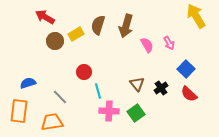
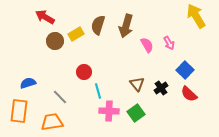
blue square: moved 1 px left, 1 px down
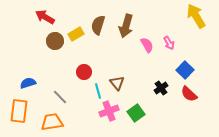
brown triangle: moved 20 px left, 1 px up
pink cross: rotated 24 degrees counterclockwise
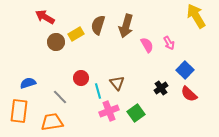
brown circle: moved 1 px right, 1 px down
red circle: moved 3 px left, 6 px down
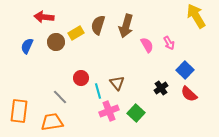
red arrow: moved 1 px left; rotated 24 degrees counterclockwise
yellow rectangle: moved 1 px up
blue semicircle: moved 1 px left, 37 px up; rotated 49 degrees counterclockwise
green square: rotated 12 degrees counterclockwise
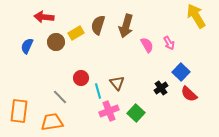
blue square: moved 4 px left, 2 px down
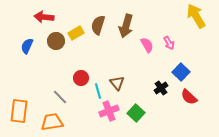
brown circle: moved 1 px up
red semicircle: moved 3 px down
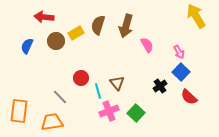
pink arrow: moved 10 px right, 9 px down
black cross: moved 1 px left, 2 px up
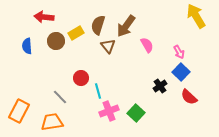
brown arrow: rotated 20 degrees clockwise
blue semicircle: rotated 28 degrees counterclockwise
brown triangle: moved 9 px left, 37 px up
orange rectangle: rotated 20 degrees clockwise
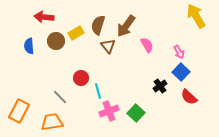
blue semicircle: moved 2 px right
